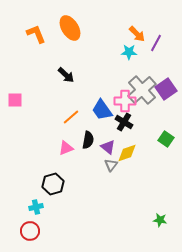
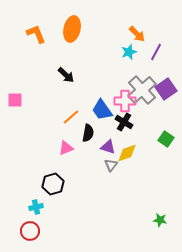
orange ellipse: moved 2 px right, 1 px down; rotated 45 degrees clockwise
purple line: moved 9 px down
cyan star: rotated 21 degrees counterclockwise
black semicircle: moved 7 px up
purple triangle: rotated 21 degrees counterclockwise
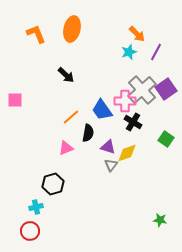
black cross: moved 9 px right
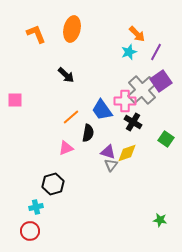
purple square: moved 5 px left, 8 px up
purple triangle: moved 5 px down
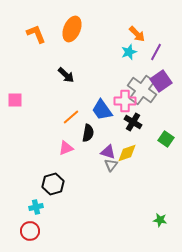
orange ellipse: rotated 10 degrees clockwise
gray cross: rotated 12 degrees counterclockwise
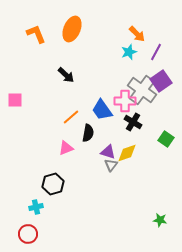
red circle: moved 2 px left, 3 px down
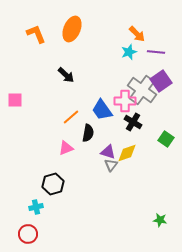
purple line: rotated 66 degrees clockwise
